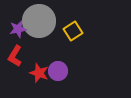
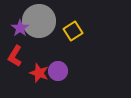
purple star: moved 2 px right, 1 px up; rotated 24 degrees counterclockwise
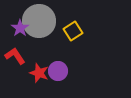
red L-shape: rotated 115 degrees clockwise
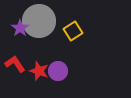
red L-shape: moved 8 px down
red star: moved 2 px up
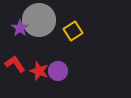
gray circle: moved 1 px up
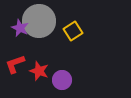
gray circle: moved 1 px down
purple star: rotated 12 degrees counterclockwise
red L-shape: rotated 75 degrees counterclockwise
purple circle: moved 4 px right, 9 px down
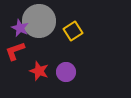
red L-shape: moved 13 px up
purple circle: moved 4 px right, 8 px up
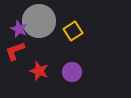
purple star: moved 1 px left, 1 px down
purple circle: moved 6 px right
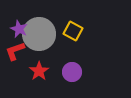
gray circle: moved 13 px down
yellow square: rotated 30 degrees counterclockwise
red star: rotated 18 degrees clockwise
